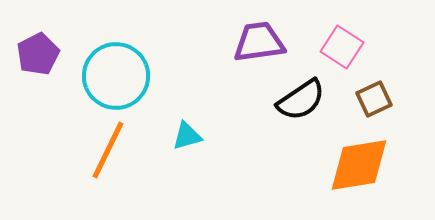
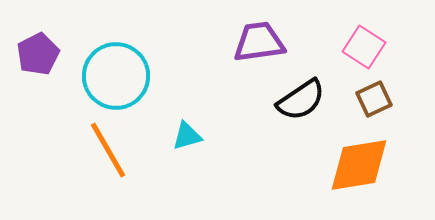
pink square: moved 22 px right
orange line: rotated 56 degrees counterclockwise
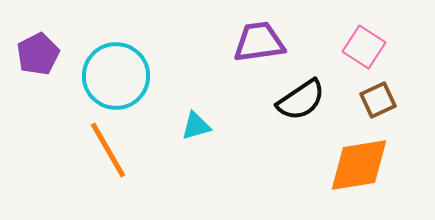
brown square: moved 4 px right, 1 px down
cyan triangle: moved 9 px right, 10 px up
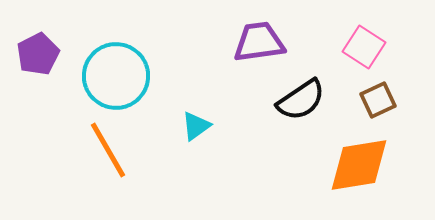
cyan triangle: rotated 20 degrees counterclockwise
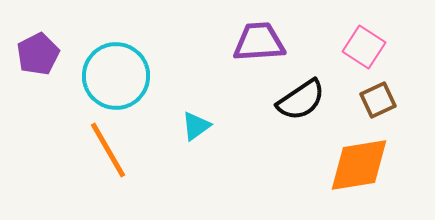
purple trapezoid: rotated 4 degrees clockwise
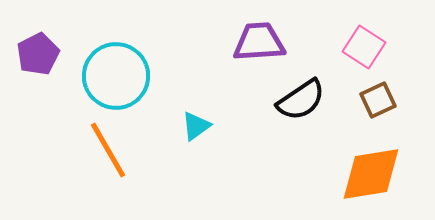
orange diamond: moved 12 px right, 9 px down
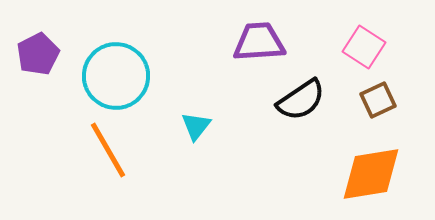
cyan triangle: rotated 16 degrees counterclockwise
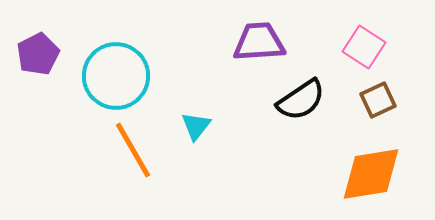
orange line: moved 25 px right
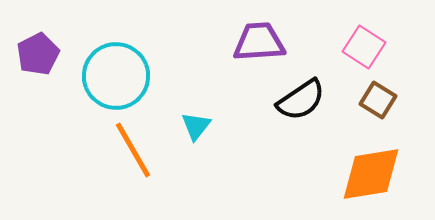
brown square: rotated 33 degrees counterclockwise
